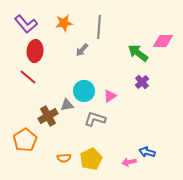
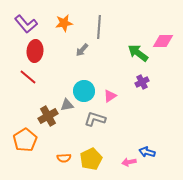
purple cross: rotated 16 degrees clockwise
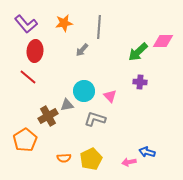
green arrow: moved 1 px up; rotated 80 degrees counterclockwise
purple cross: moved 2 px left; rotated 32 degrees clockwise
pink triangle: rotated 40 degrees counterclockwise
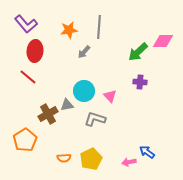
orange star: moved 5 px right, 7 px down
gray arrow: moved 2 px right, 2 px down
brown cross: moved 2 px up
blue arrow: rotated 21 degrees clockwise
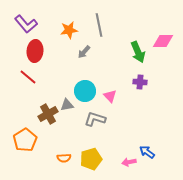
gray line: moved 2 px up; rotated 15 degrees counterclockwise
green arrow: rotated 70 degrees counterclockwise
cyan circle: moved 1 px right
yellow pentagon: rotated 10 degrees clockwise
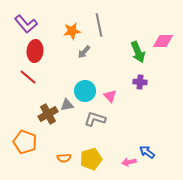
orange star: moved 3 px right, 1 px down
orange pentagon: moved 2 px down; rotated 20 degrees counterclockwise
